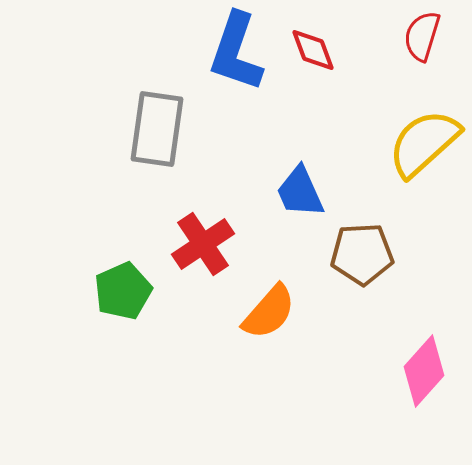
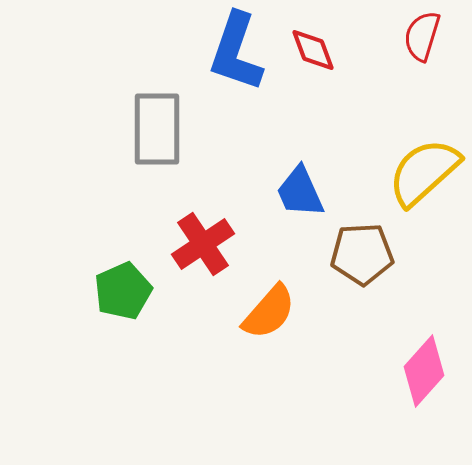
gray rectangle: rotated 8 degrees counterclockwise
yellow semicircle: moved 29 px down
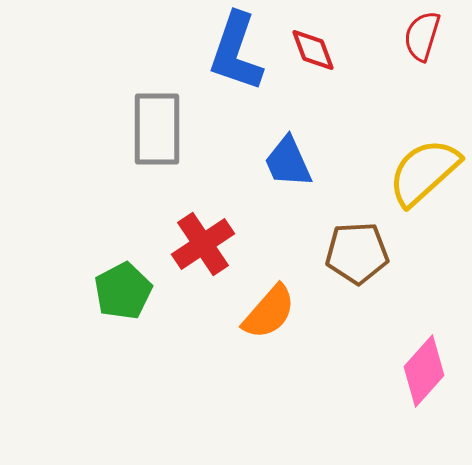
blue trapezoid: moved 12 px left, 30 px up
brown pentagon: moved 5 px left, 1 px up
green pentagon: rotated 4 degrees counterclockwise
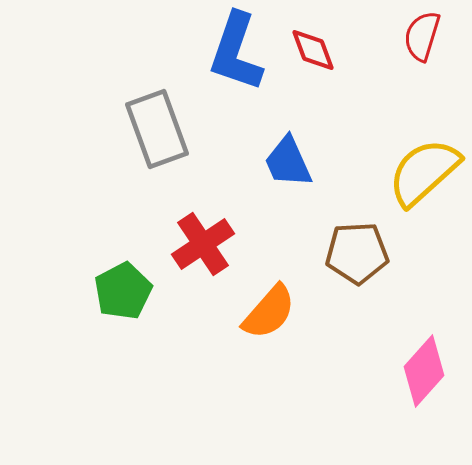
gray rectangle: rotated 20 degrees counterclockwise
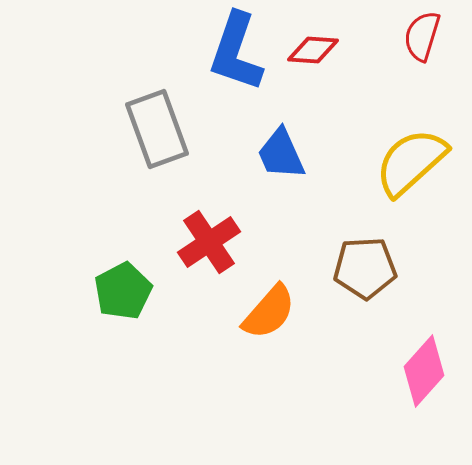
red diamond: rotated 66 degrees counterclockwise
blue trapezoid: moved 7 px left, 8 px up
yellow semicircle: moved 13 px left, 10 px up
red cross: moved 6 px right, 2 px up
brown pentagon: moved 8 px right, 15 px down
